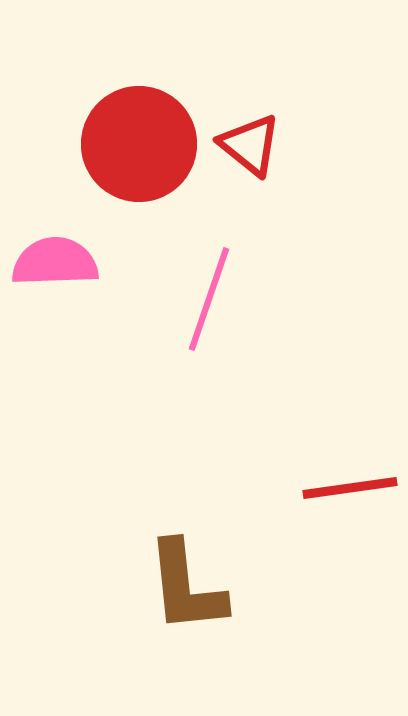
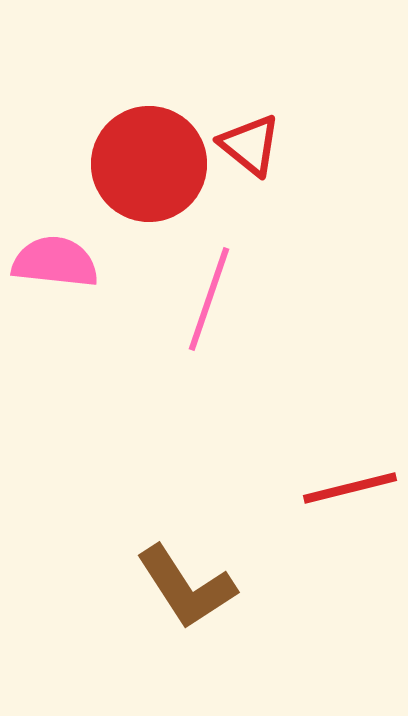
red circle: moved 10 px right, 20 px down
pink semicircle: rotated 8 degrees clockwise
red line: rotated 6 degrees counterclockwise
brown L-shape: rotated 27 degrees counterclockwise
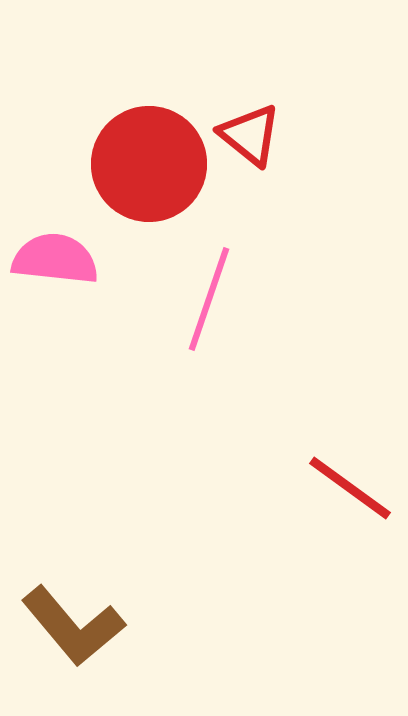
red triangle: moved 10 px up
pink semicircle: moved 3 px up
red line: rotated 50 degrees clockwise
brown L-shape: moved 113 px left, 39 px down; rotated 7 degrees counterclockwise
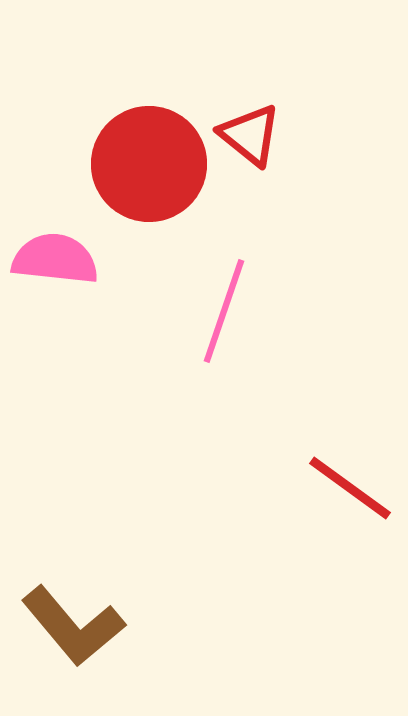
pink line: moved 15 px right, 12 px down
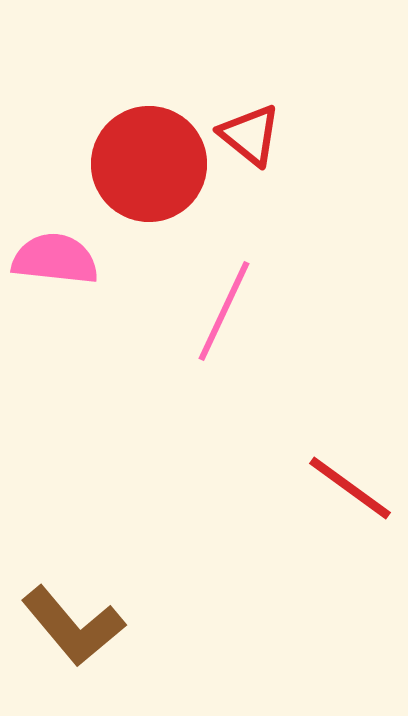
pink line: rotated 6 degrees clockwise
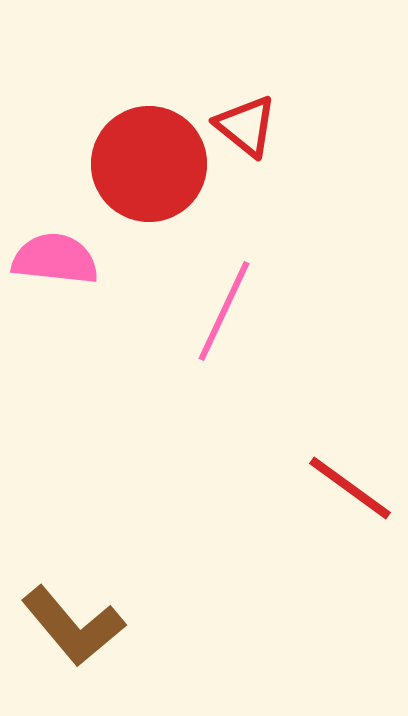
red triangle: moved 4 px left, 9 px up
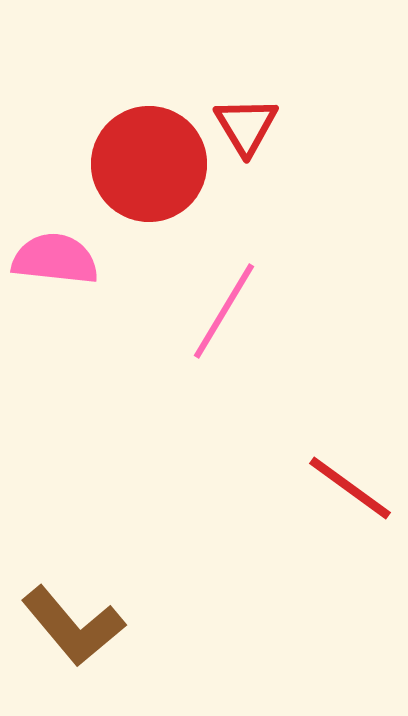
red triangle: rotated 20 degrees clockwise
pink line: rotated 6 degrees clockwise
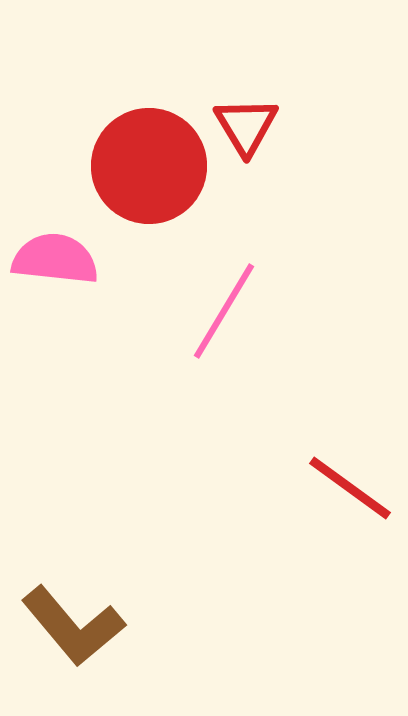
red circle: moved 2 px down
